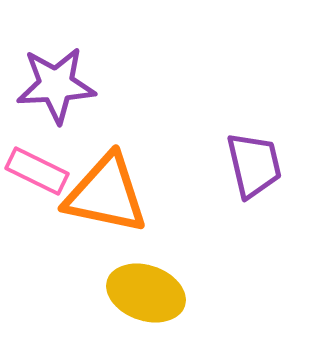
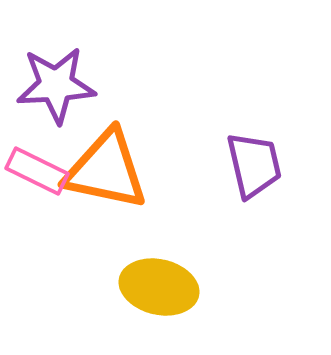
orange triangle: moved 24 px up
yellow ellipse: moved 13 px right, 6 px up; rotated 6 degrees counterclockwise
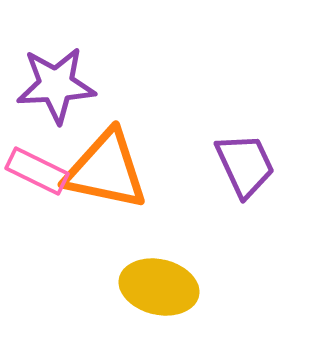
purple trapezoid: moved 9 px left; rotated 12 degrees counterclockwise
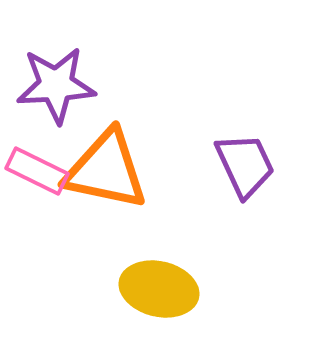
yellow ellipse: moved 2 px down
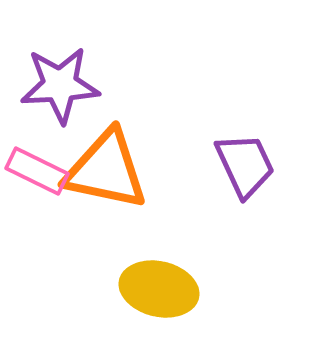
purple star: moved 4 px right
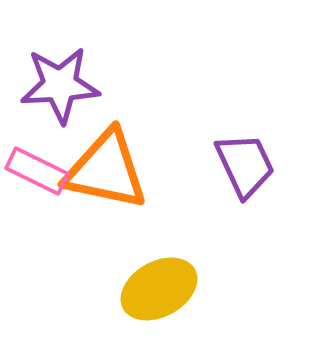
yellow ellipse: rotated 42 degrees counterclockwise
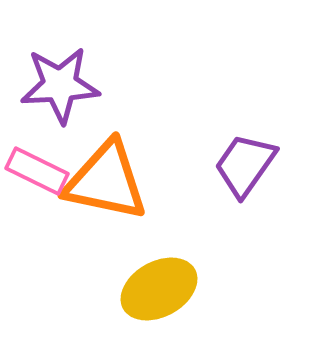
purple trapezoid: rotated 120 degrees counterclockwise
orange triangle: moved 11 px down
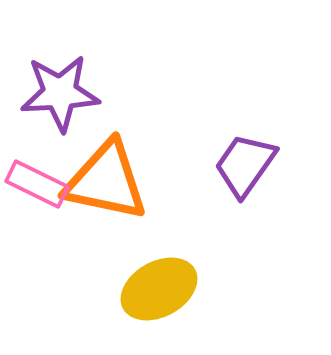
purple star: moved 8 px down
pink rectangle: moved 13 px down
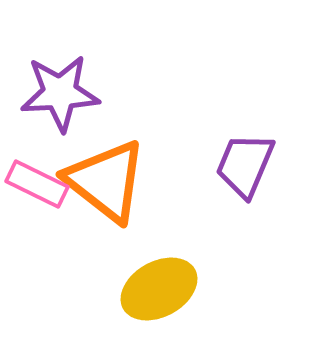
purple trapezoid: rotated 12 degrees counterclockwise
orange triangle: rotated 26 degrees clockwise
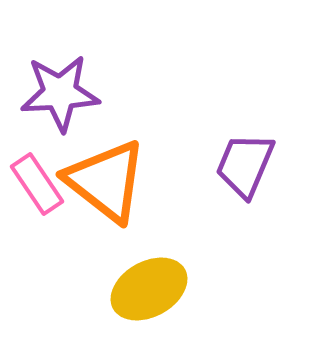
pink rectangle: rotated 30 degrees clockwise
yellow ellipse: moved 10 px left
